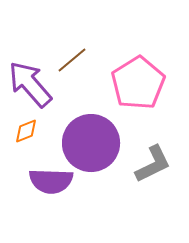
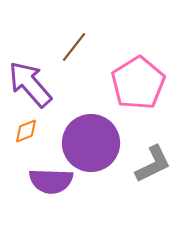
brown line: moved 2 px right, 13 px up; rotated 12 degrees counterclockwise
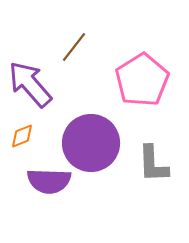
pink pentagon: moved 4 px right, 3 px up
orange diamond: moved 4 px left, 5 px down
gray L-shape: rotated 114 degrees clockwise
purple semicircle: moved 2 px left
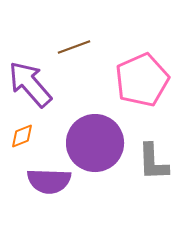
brown line: rotated 32 degrees clockwise
pink pentagon: rotated 8 degrees clockwise
purple circle: moved 4 px right
gray L-shape: moved 2 px up
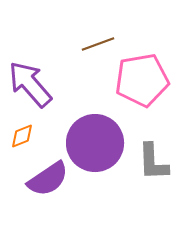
brown line: moved 24 px right, 3 px up
pink pentagon: rotated 14 degrees clockwise
purple semicircle: moved 1 px left, 2 px up; rotated 36 degrees counterclockwise
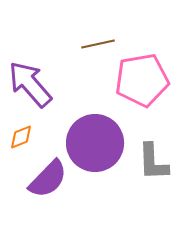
brown line: rotated 8 degrees clockwise
orange diamond: moved 1 px left, 1 px down
purple semicircle: rotated 12 degrees counterclockwise
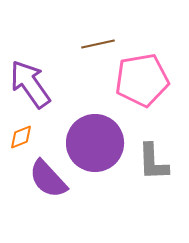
purple arrow: rotated 6 degrees clockwise
purple semicircle: rotated 93 degrees clockwise
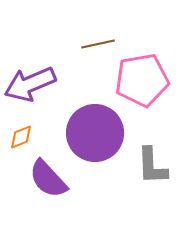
purple arrow: rotated 78 degrees counterclockwise
purple circle: moved 10 px up
gray L-shape: moved 1 px left, 4 px down
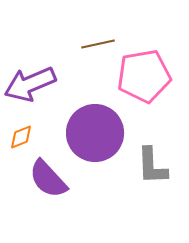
pink pentagon: moved 2 px right, 4 px up
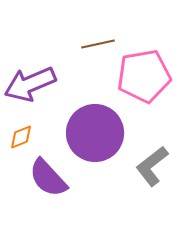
gray L-shape: rotated 54 degrees clockwise
purple semicircle: moved 1 px up
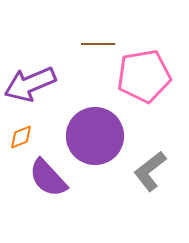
brown line: rotated 12 degrees clockwise
purple circle: moved 3 px down
gray L-shape: moved 2 px left, 5 px down
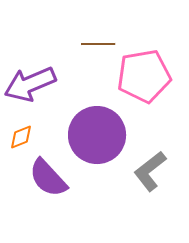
purple circle: moved 2 px right, 1 px up
